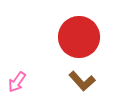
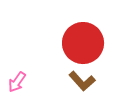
red circle: moved 4 px right, 6 px down
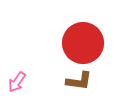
brown L-shape: moved 3 px left; rotated 40 degrees counterclockwise
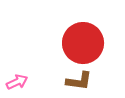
pink arrow: rotated 150 degrees counterclockwise
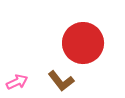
brown L-shape: moved 18 px left; rotated 44 degrees clockwise
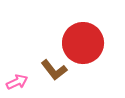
brown L-shape: moved 7 px left, 11 px up
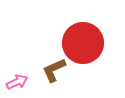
brown L-shape: rotated 104 degrees clockwise
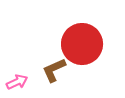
red circle: moved 1 px left, 1 px down
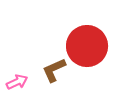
red circle: moved 5 px right, 2 px down
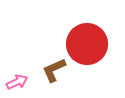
red circle: moved 2 px up
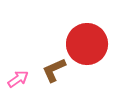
pink arrow: moved 1 px right, 3 px up; rotated 10 degrees counterclockwise
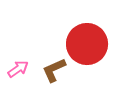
pink arrow: moved 10 px up
